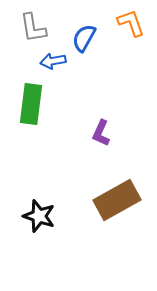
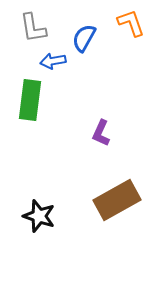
green rectangle: moved 1 px left, 4 px up
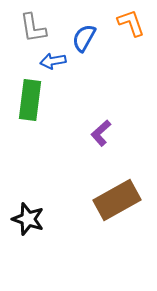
purple L-shape: rotated 24 degrees clockwise
black star: moved 11 px left, 3 px down
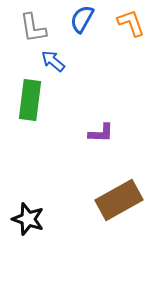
blue semicircle: moved 2 px left, 19 px up
blue arrow: rotated 50 degrees clockwise
purple L-shape: rotated 136 degrees counterclockwise
brown rectangle: moved 2 px right
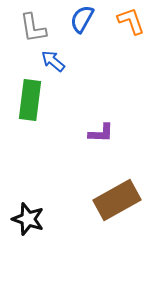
orange L-shape: moved 2 px up
brown rectangle: moved 2 px left
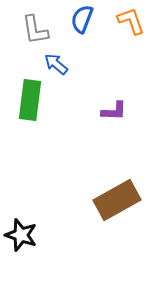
blue semicircle: rotated 8 degrees counterclockwise
gray L-shape: moved 2 px right, 2 px down
blue arrow: moved 3 px right, 3 px down
purple L-shape: moved 13 px right, 22 px up
black star: moved 7 px left, 16 px down
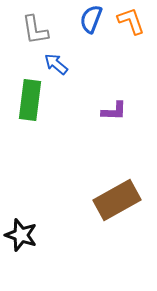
blue semicircle: moved 9 px right
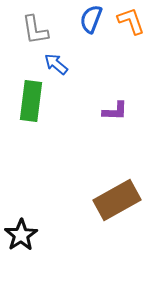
green rectangle: moved 1 px right, 1 px down
purple L-shape: moved 1 px right
black star: rotated 20 degrees clockwise
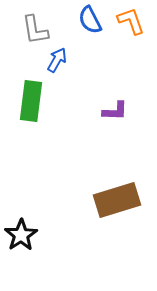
blue semicircle: moved 1 px left, 1 px down; rotated 48 degrees counterclockwise
blue arrow: moved 1 px right, 4 px up; rotated 80 degrees clockwise
brown rectangle: rotated 12 degrees clockwise
